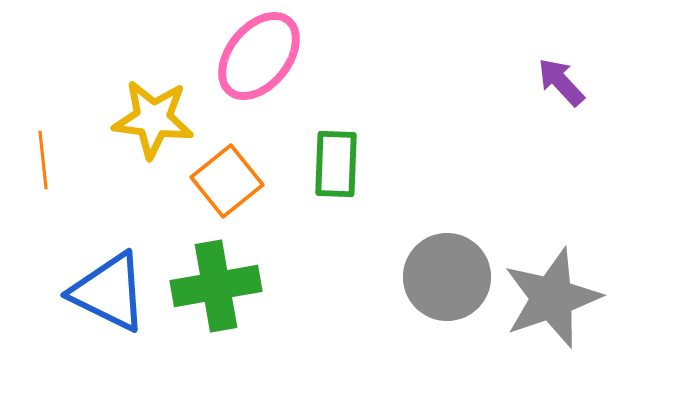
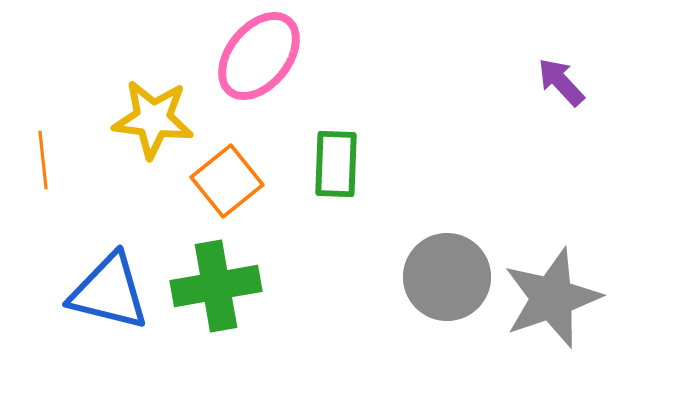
blue triangle: rotated 12 degrees counterclockwise
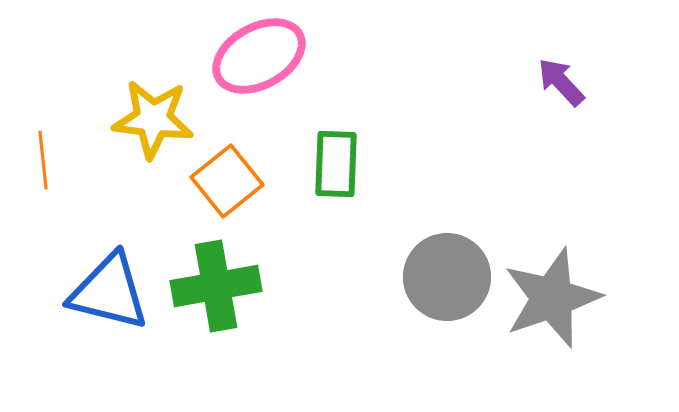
pink ellipse: rotated 22 degrees clockwise
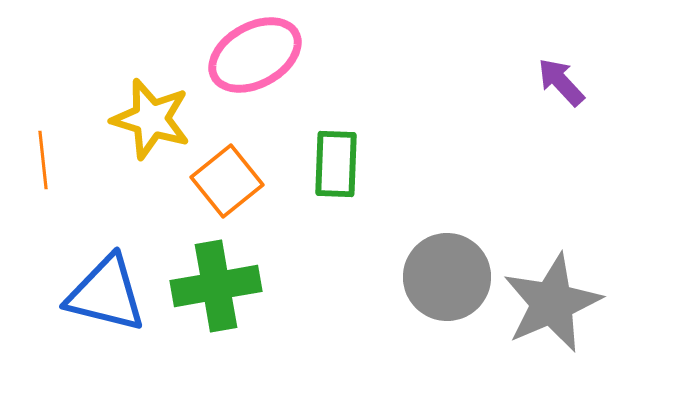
pink ellipse: moved 4 px left, 1 px up
yellow star: moved 2 px left; rotated 10 degrees clockwise
blue triangle: moved 3 px left, 2 px down
gray star: moved 5 px down; rotated 4 degrees counterclockwise
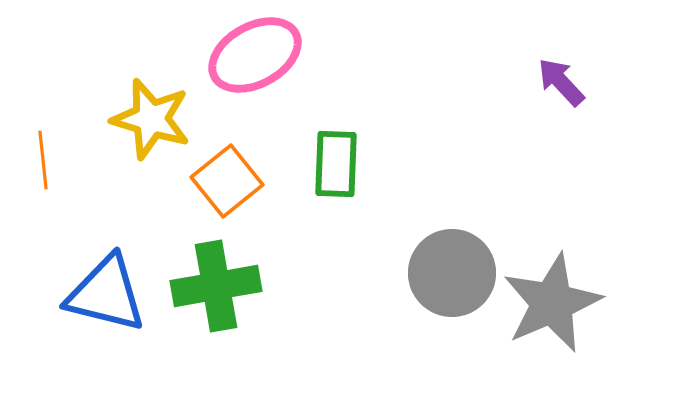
gray circle: moved 5 px right, 4 px up
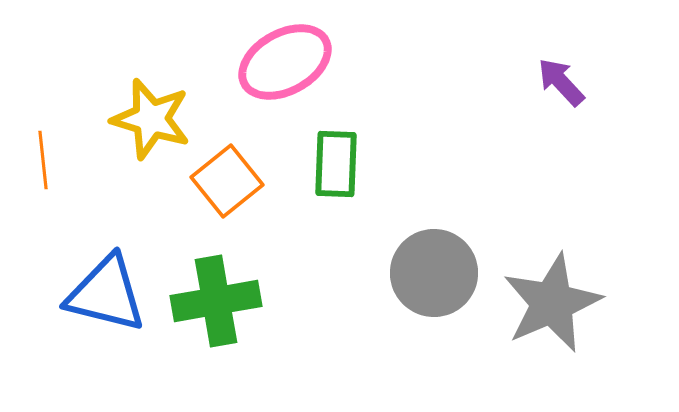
pink ellipse: moved 30 px right, 7 px down
gray circle: moved 18 px left
green cross: moved 15 px down
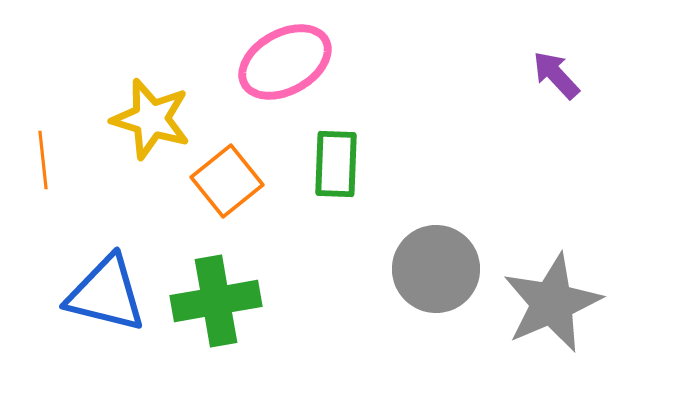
purple arrow: moved 5 px left, 7 px up
gray circle: moved 2 px right, 4 px up
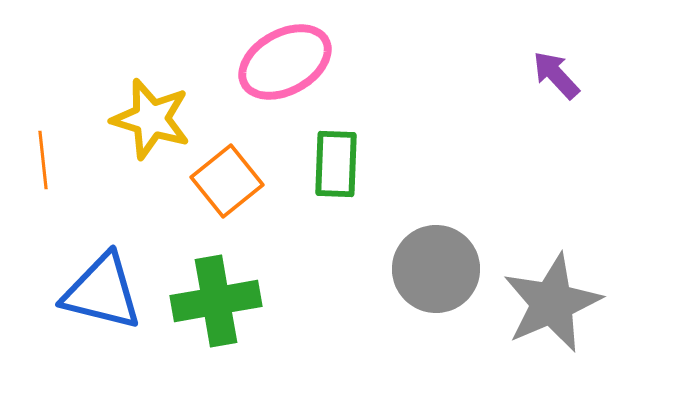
blue triangle: moved 4 px left, 2 px up
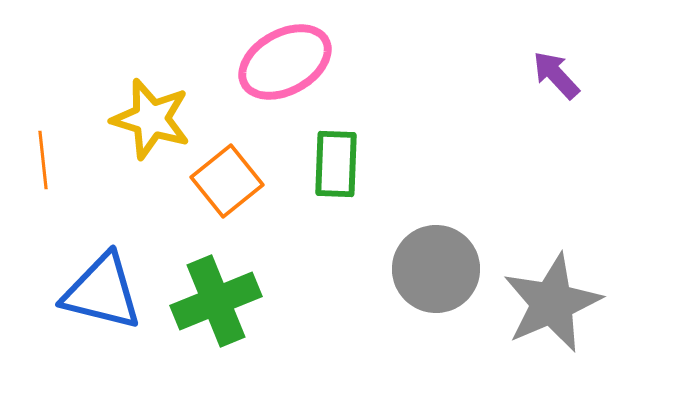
green cross: rotated 12 degrees counterclockwise
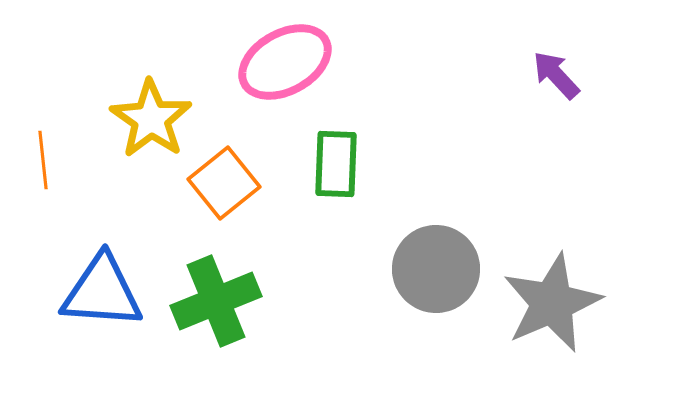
yellow star: rotated 18 degrees clockwise
orange square: moved 3 px left, 2 px down
blue triangle: rotated 10 degrees counterclockwise
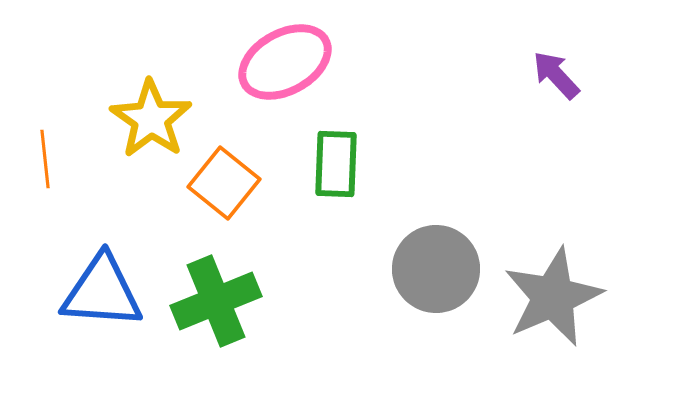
orange line: moved 2 px right, 1 px up
orange square: rotated 12 degrees counterclockwise
gray star: moved 1 px right, 6 px up
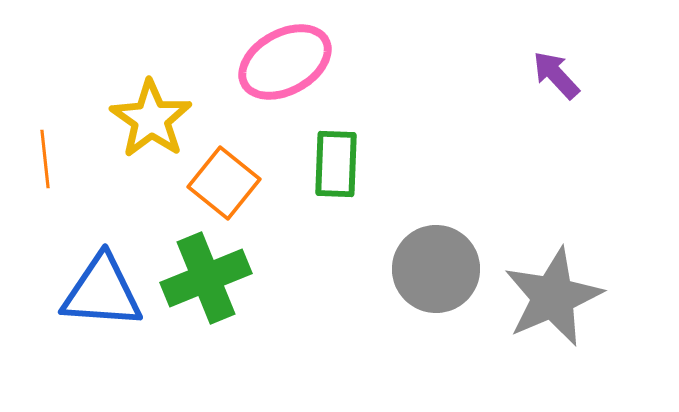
green cross: moved 10 px left, 23 px up
